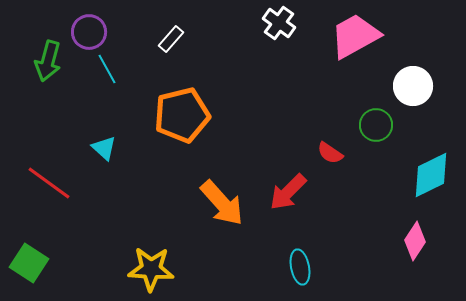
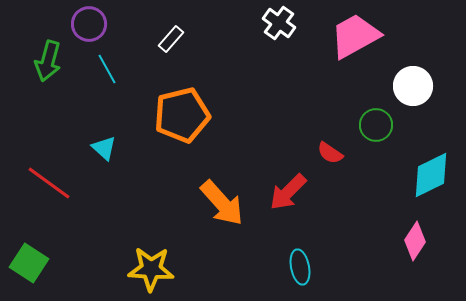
purple circle: moved 8 px up
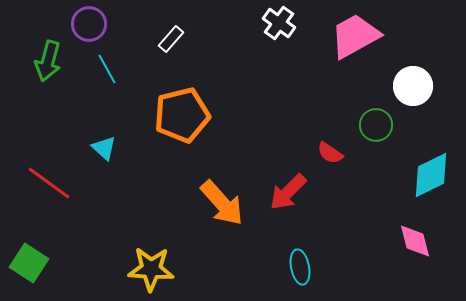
pink diamond: rotated 48 degrees counterclockwise
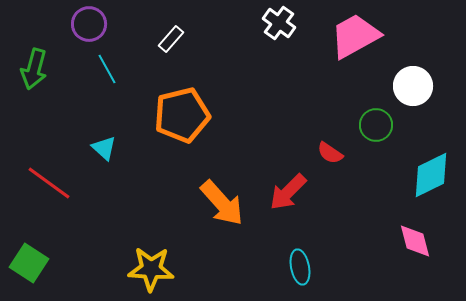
green arrow: moved 14 px left, 8 px down
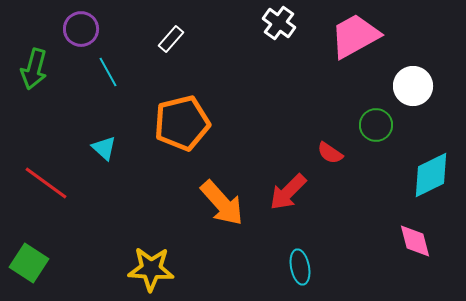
purple circle: moved 8 px left, 5 px down
cyan line: moved 1 px right, 3 px down
orange pentagon: moved 8 px down
red line: moved 3 px left
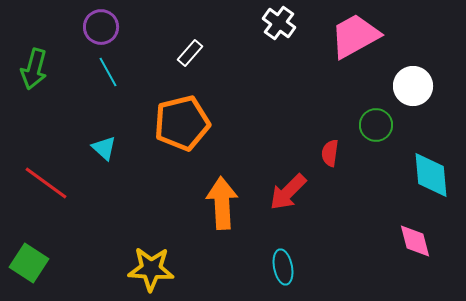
purple circle: moved 20 px right, 2 px up
white rectangle: moved 19 px right, 14 px down
red semicircle: rotated 64 degrees clockwise
cyan diamond: rotated 69 degrees counterclockwise
orange arrow: rotated 141 degrees counterclockwise
cyan ellipse: moved 17 px left
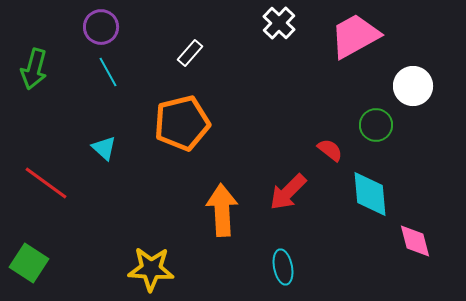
white cross: rotated 8 degrees clockwise
red semicircle: moved 3 px up; rotated 120 degrees clockwise
cyan diamond: moved 61 px left, 19 px down
orange arrow: moved 7 px down
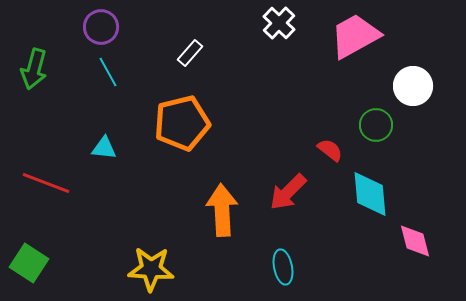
cyan triangle: rotated 36 degrees counterclockwise
red line: rotated 15 degrees counterclockwise
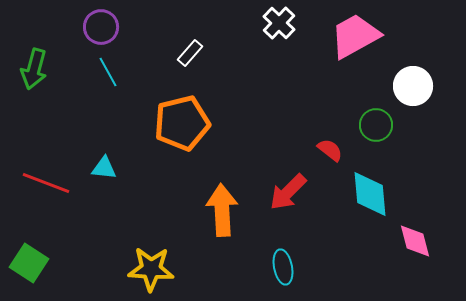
cyan triangle: moved 20 px down
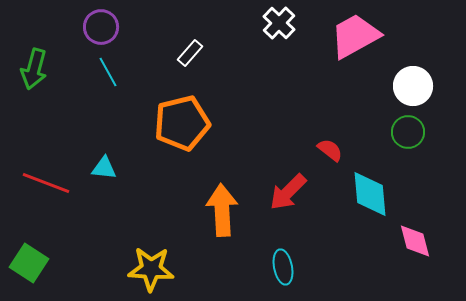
green circle: moved 32 px right, 7 px down
